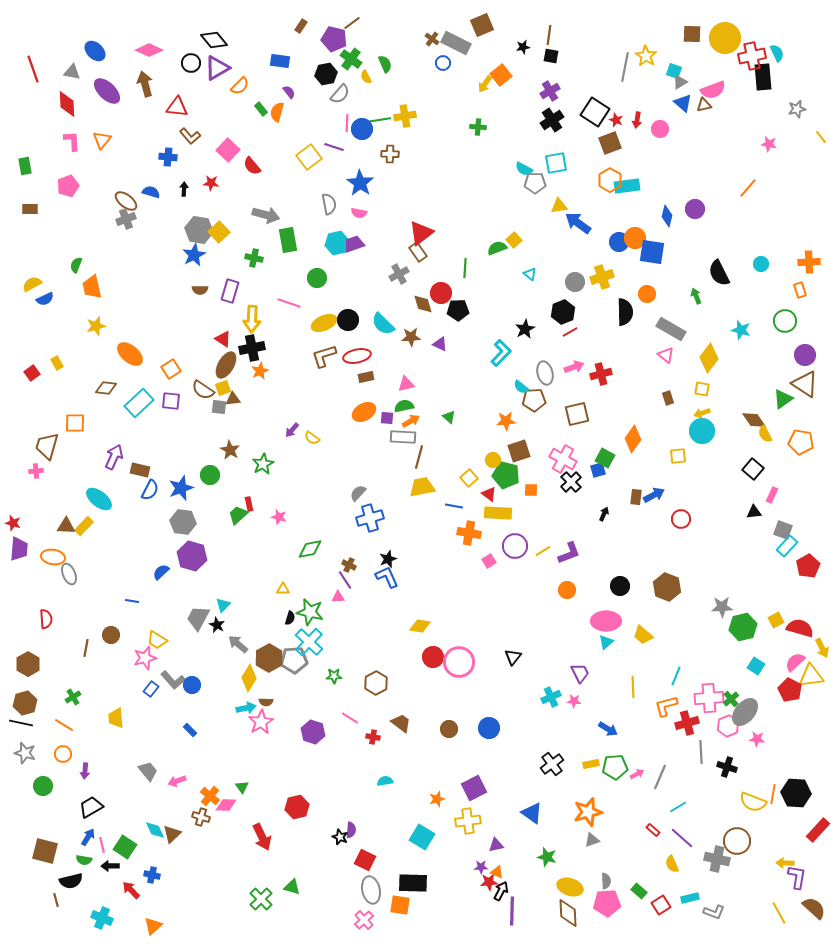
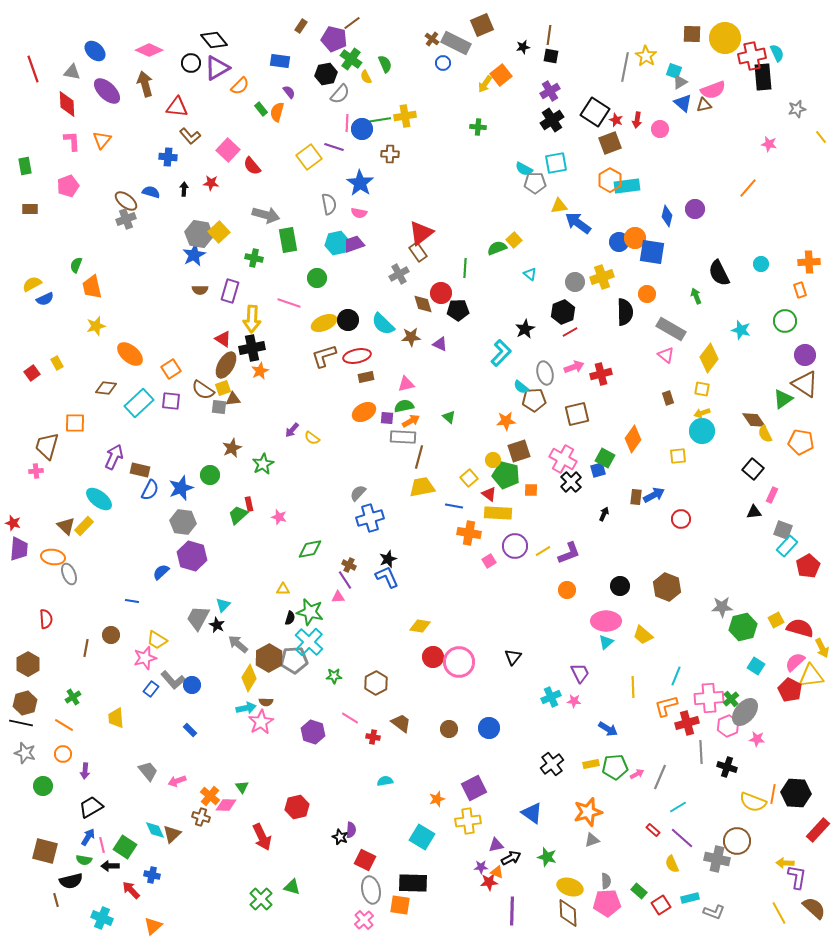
gray hexagon at (199, 230): moved 4 px down
brown star at (230, 450): moved 2 px right, 2 px up; rotated 18 degrees clockwise
brown triangle at (66, 526): rotated 42 degrees clockwise
black arrow at (501, 891): moved 10 px right, 33 px up; rotated 36 degrees clockwise
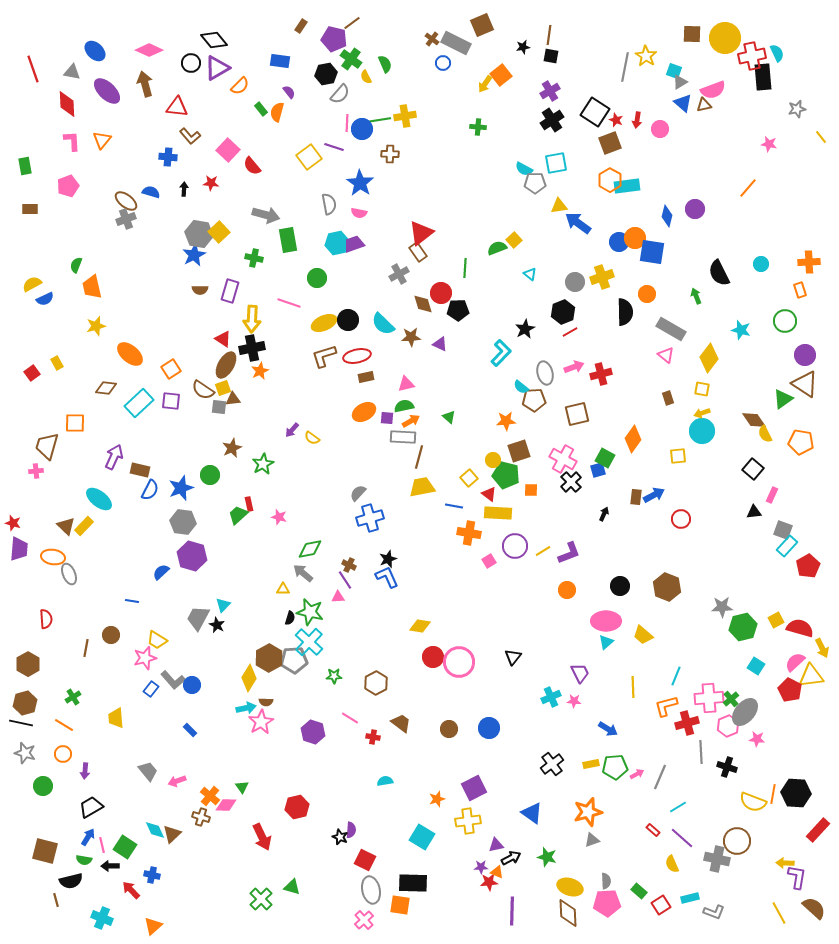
gray arrow at (238, 644): moved 65 px right, 71 px up
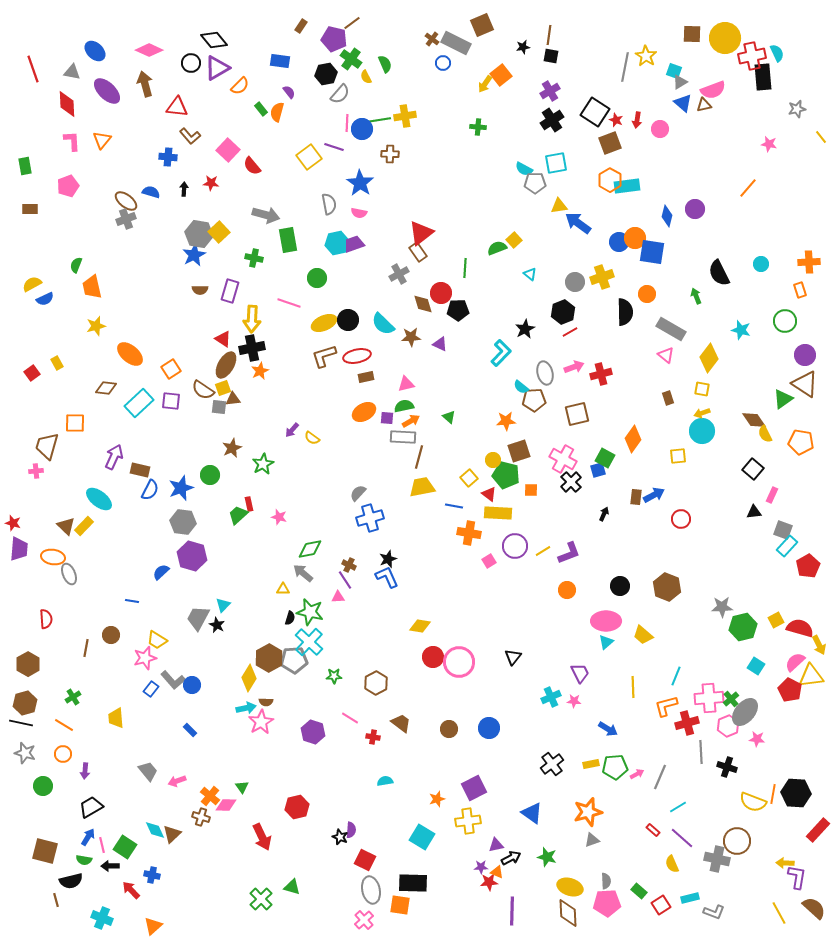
yellow arrow at (822, 648): moved 3 px left, 3 px up
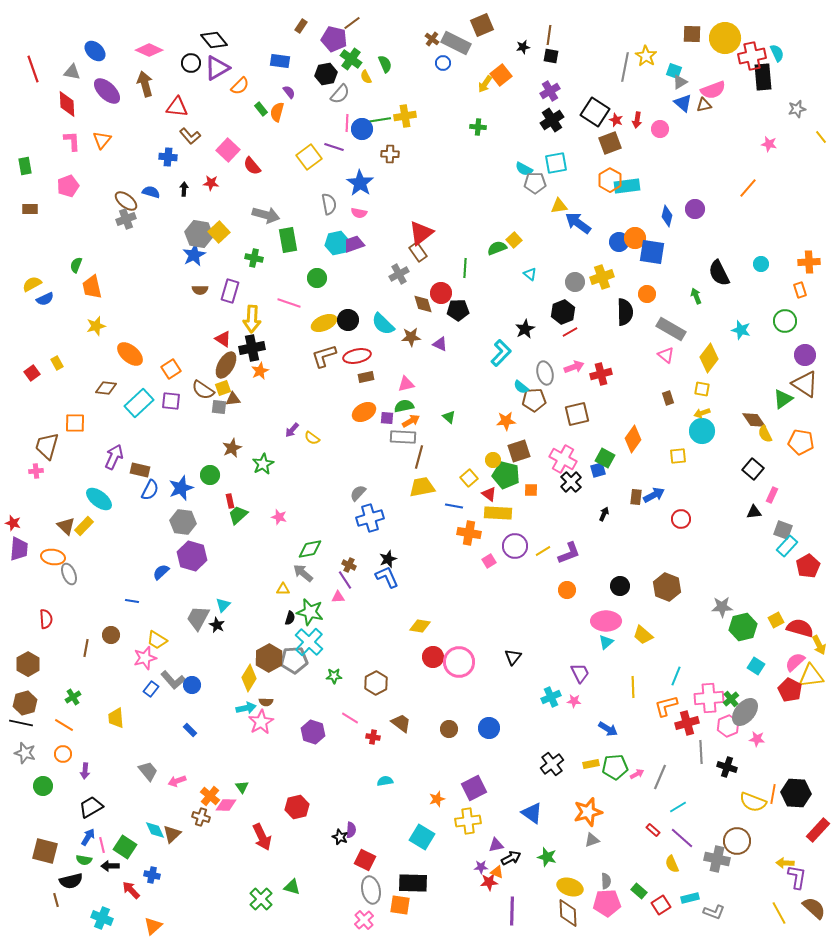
red rectangle at (249, 504): moved 19 px left, 3 px up
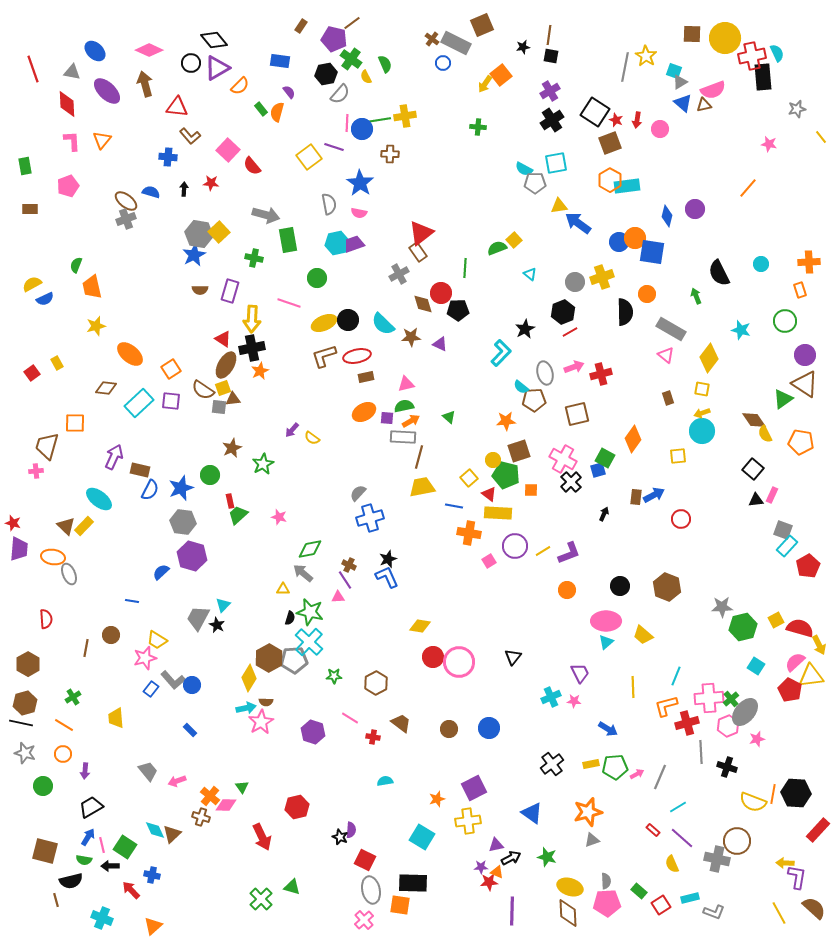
black triangle at (754, 512): moved 2 px right, 12 px up
pink star at (757, 739): rotated 21 degrees counterclockwise
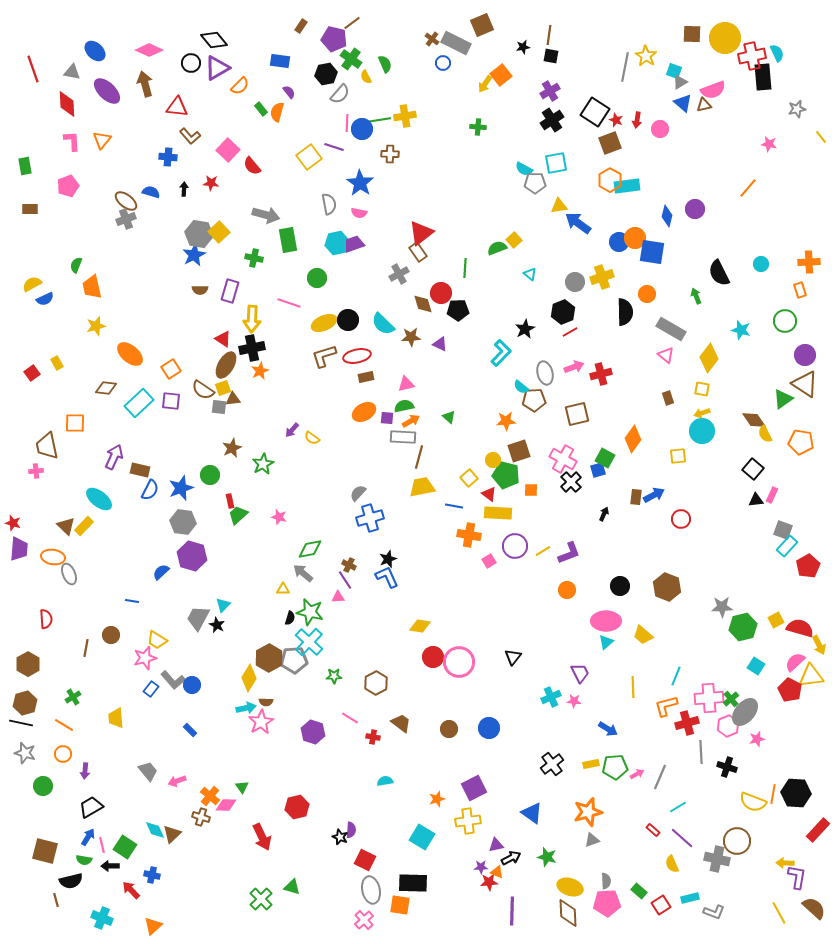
brown trapezoid at (47, 446): rotated 28 degrees counterclockwise
orange cross at (469, 533): moved 2 px down
